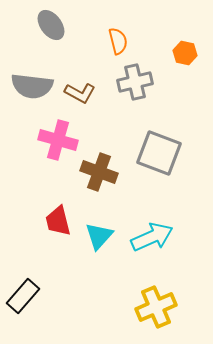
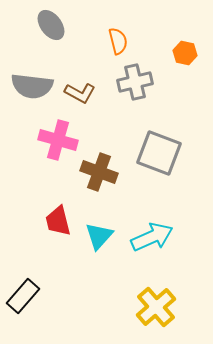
yellow cross: rotated 18 degrees counterclockwise
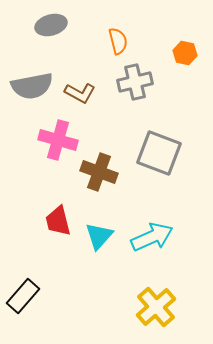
gray ellipse: rotated 68 degrees counterclockwise
gray semicircle: rotated 18 degrees counterclockwise
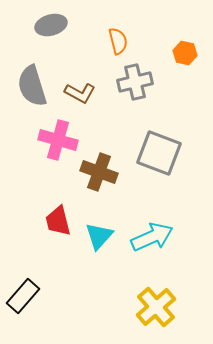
gray semicircle: rotated 84 degrees clockwise
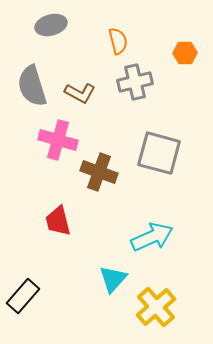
orange hexagon: rotated 15 degrees counterclockwise
gray square: rotated 6 degrees counterclockwise
cyan triangle: moved 14 px right, 43 px down
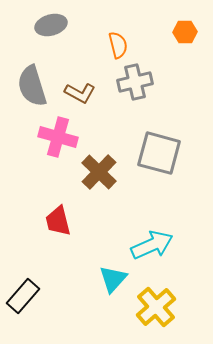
orange semicircle: moved 4 px down
orange hexagon: moved 21 px up
pink cross: moved 3 px up
brown cross: rotated 24 degrees clockwise
cyan arrow: moved 8 px down
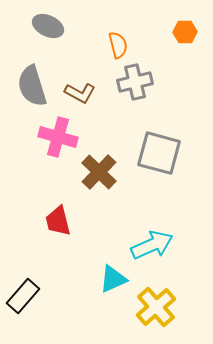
gray ellipse: moved 3 px left, 1 px down; rotated 40 degrees clockwise
cyan triangle: rotated 24 degrees clockwise
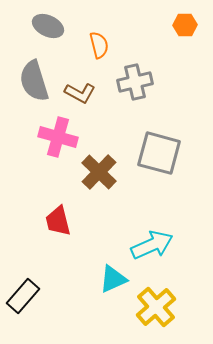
orange hexagon: moved 7 px up
orange semicircle: moved 19 px left
gray semicircle: moved 2 px right, 5 px up
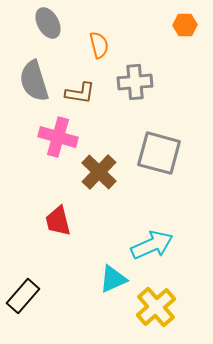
gray ellipse: moved 3 px up; rotated 36 degrees clockwise
gray cross: rotated 8 degrees clockwise
brown L-shape: rotated 20 degrees counterclockwise
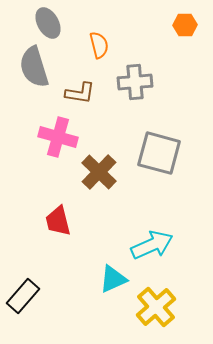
gray semicircle: moved 14 px up
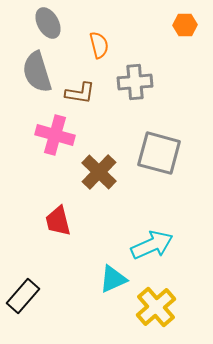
gray semicircle: moved 3 px right, 5 px down
pink cross: moved 3 px left, 2 px up
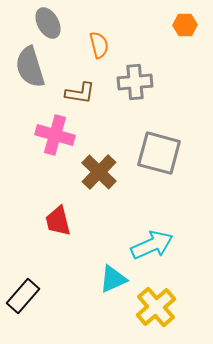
gray semicircle: moved 7 px left, 5 px up
